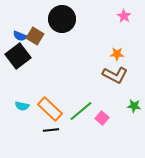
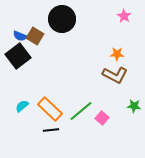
cyan semicircle: rotated 128 degrees clockwise
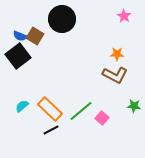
black line: rotated 21 degrees counterclockwise
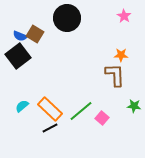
black circle: moved 5 px right, 1 px up
brown square: moved 2 px up
orange star: moved 4 px right, 1 px down
brown L-shape: rotated 120 degrees counterclockwise
black line: moved 1 px left, 2 px up
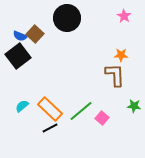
brown square: rotated 12 degrees clockwise
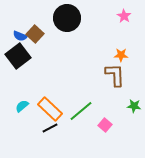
pink square: moved 3 px right, 7 px down
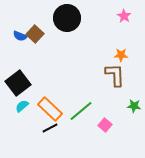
black square: moved 27 px down
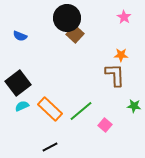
pink star: moved 1 px down
brown square: moved 40 px right
cyan semicircle: rotated 16 degrees clockwise
black line: moved 19 px down
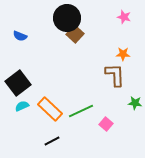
pink star: rotated 16 degrees counterclockwise
orange star: moved 2 px right, 1 px up
green star: moved 1 px right, 3 px up
green line: rotated 15 degrees clockwise
pink square: moved 1 px right, 1 px up
black line: moved 2 px right, 6 px up
